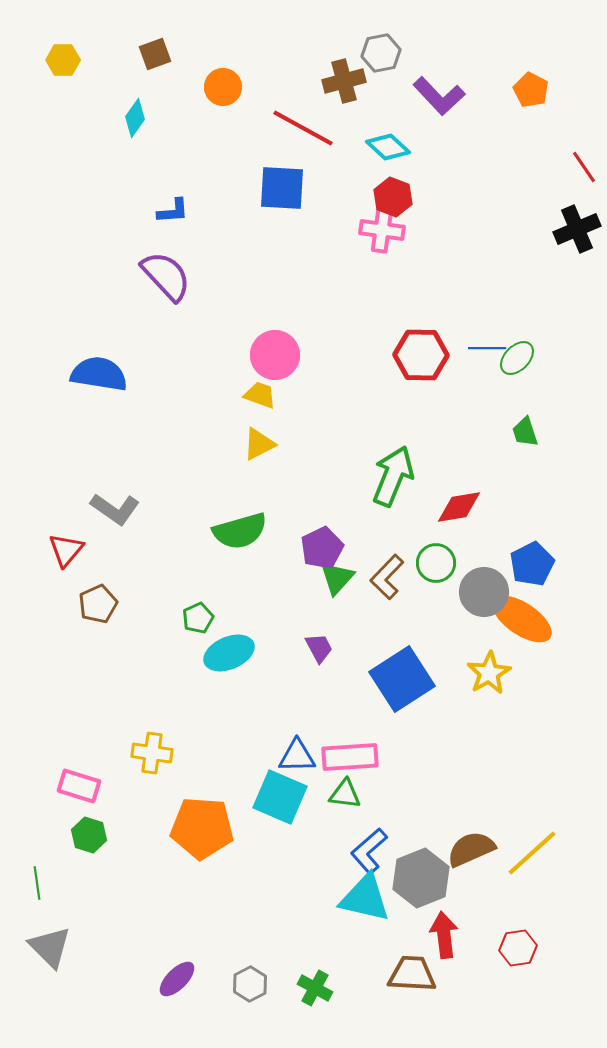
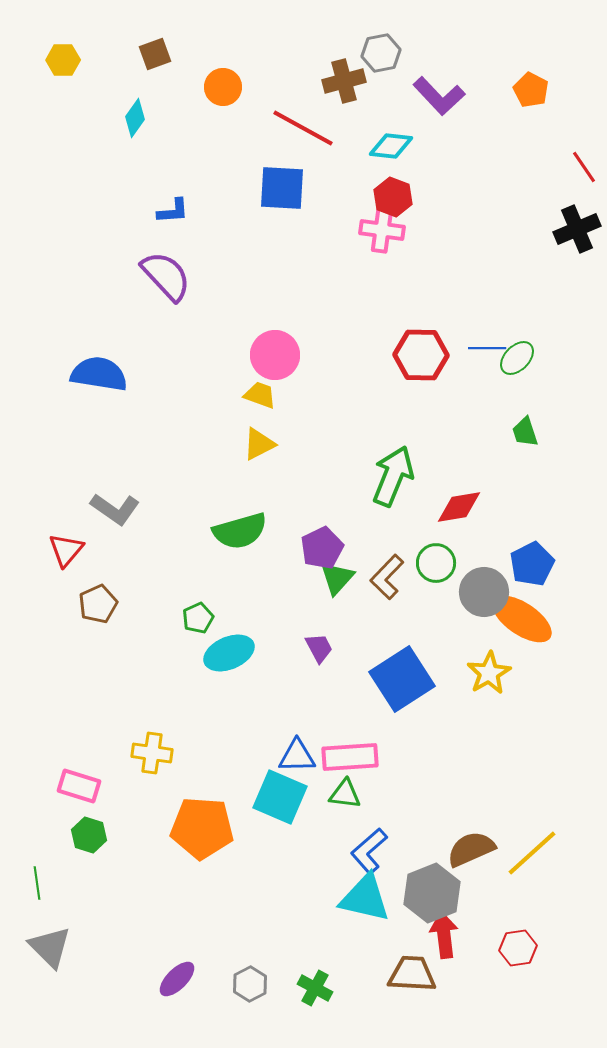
cyan diamond at (388, 147): moved 3 px right, 1 px up; rotated 36 degrees counterclockwise
gray hexagon at (421, 878): moved 11 px right, 15 px down
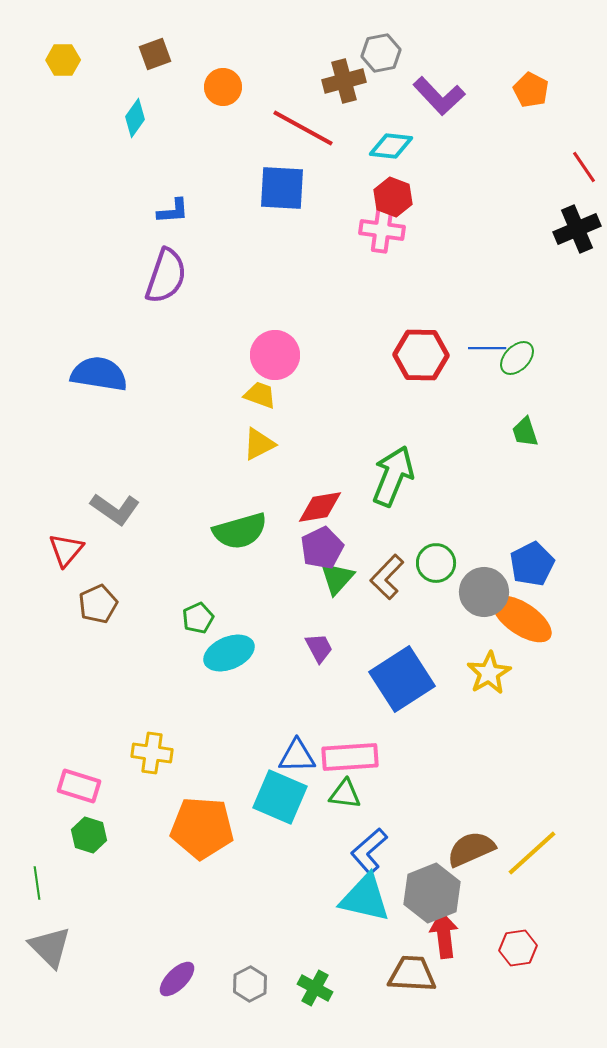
purple semicircle at (166, 276): rotated 62 degrees clockwise
red diamond at (459, 507): moved 139 px left
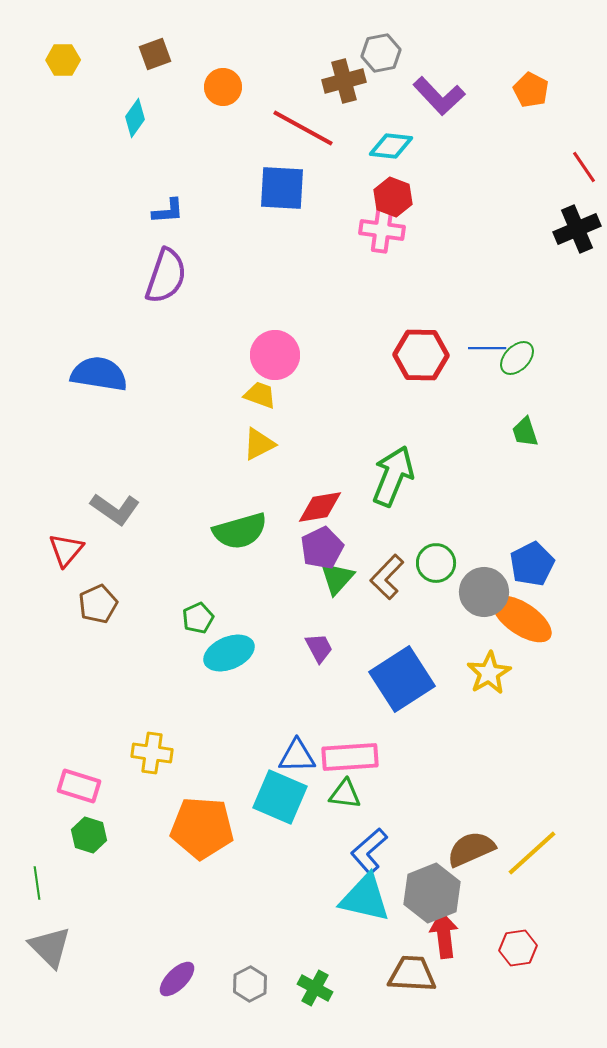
blue L-shape at (173, 211): moved 5 px left
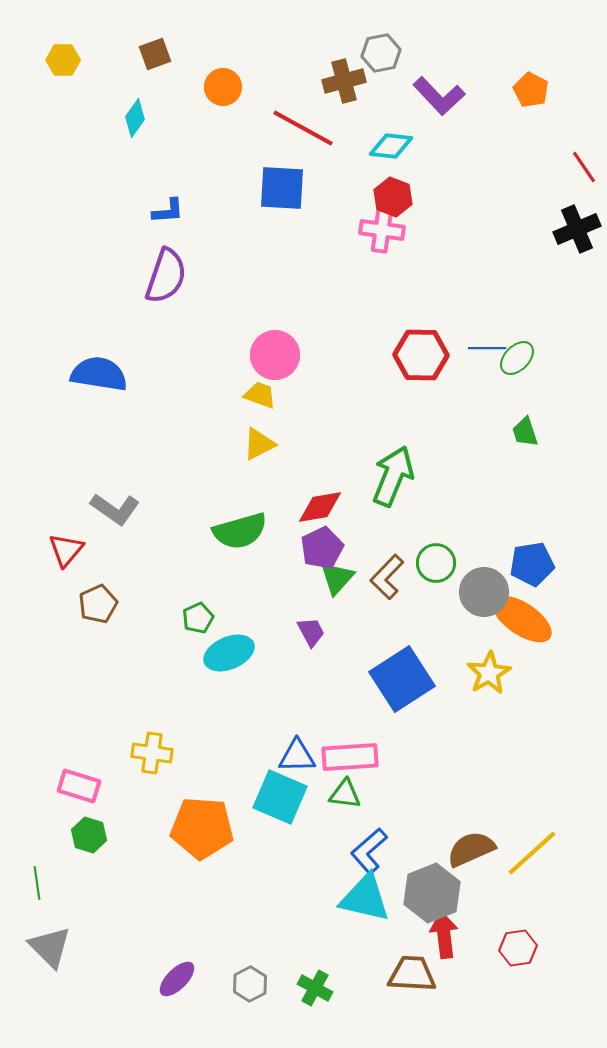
blue pentagon at (532, 564): rotated 18 degrees clockwise
purple trapezoid at (319, 648): moved 8 px left, 16 px up
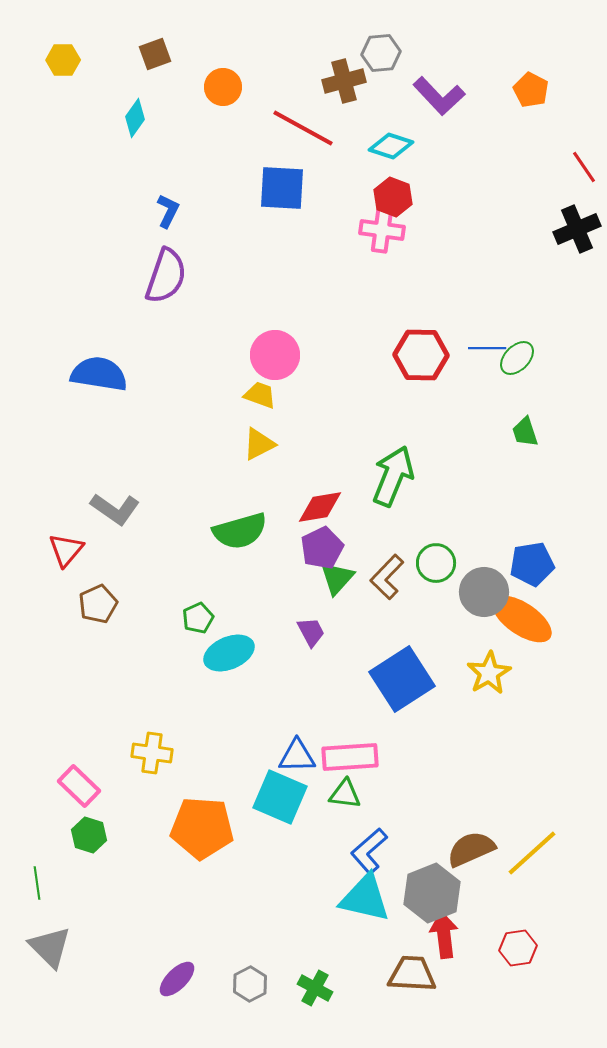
gray hexagon at (381, 53): rotated 6 degrees clockwise
cyan diamond at (391, 146): rotated 12 degrees clockwise
blue L-shape at (168, 211): rotated 60 degrees counterclockwise
pink rectangle at (79, 786): rotated 27 degrees clockwise
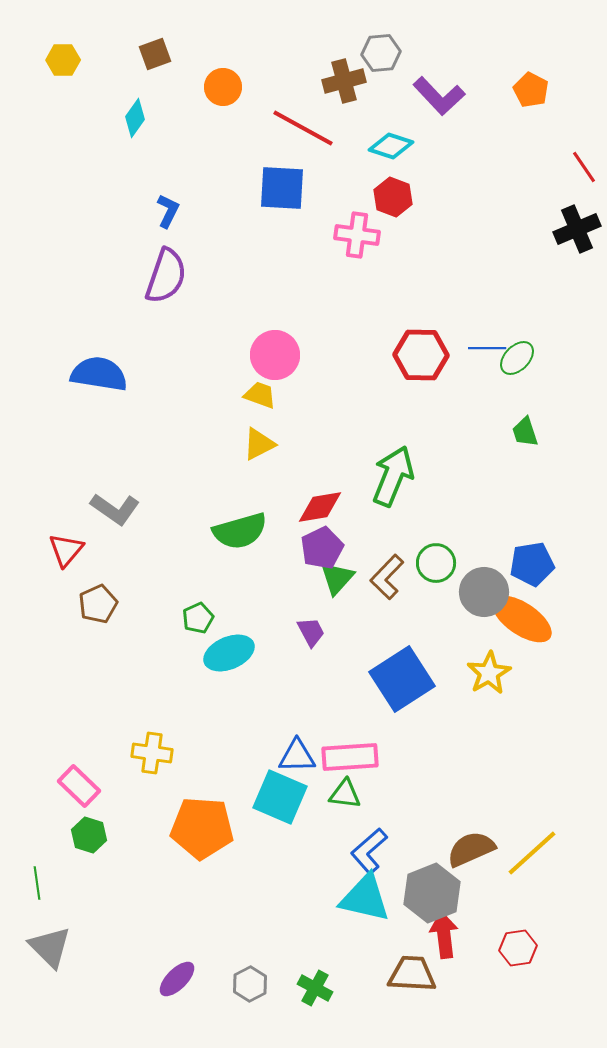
pink cross at (382, 230): moved 25 px left, 5 px down
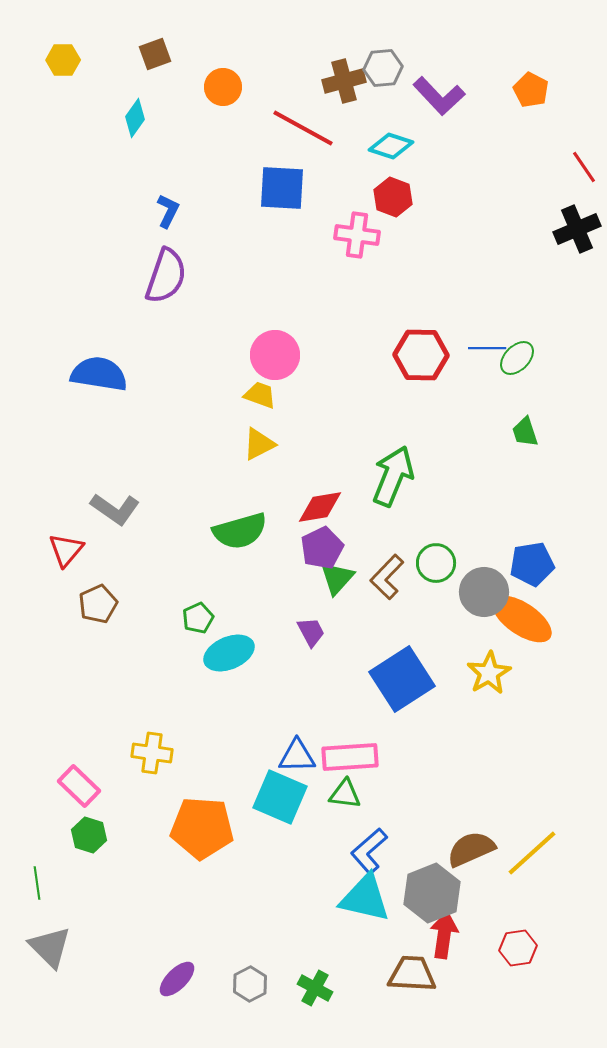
gray hexagon at (381, 53): moved 2 px right, 15 px down
red arrow at (444, 935): rotated 15 degrees clockwise
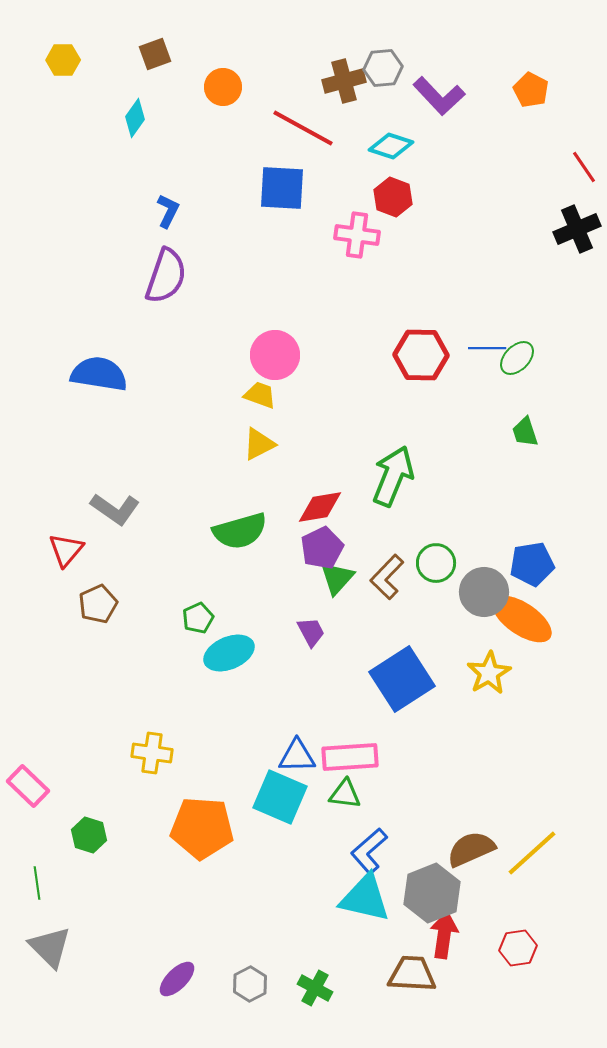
pink rectangle at (79, 786): moved 51 px left
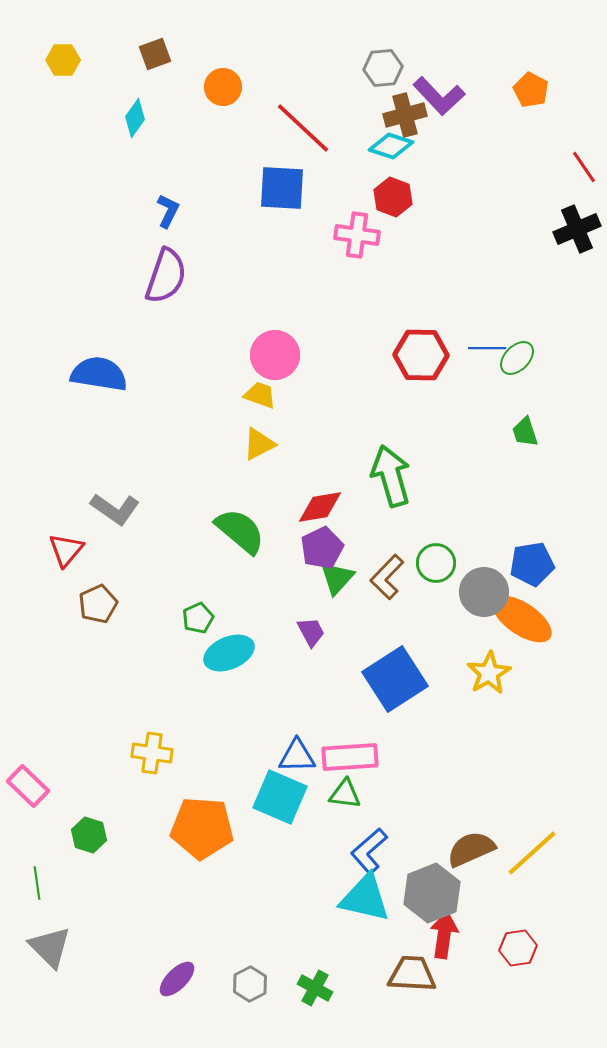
brown cross at (344, 81): moved 61 px right, 34 px down
red line at (303, 128): rotated 14 degrees clockwise
green arrow at (393, 476): moved 2 px left; rotated 38 degrees counterclockwise
green semicircle at (240, 531): rotated 124 degrees counterclockwise
blue square at (402, 679): moved 7 px left
